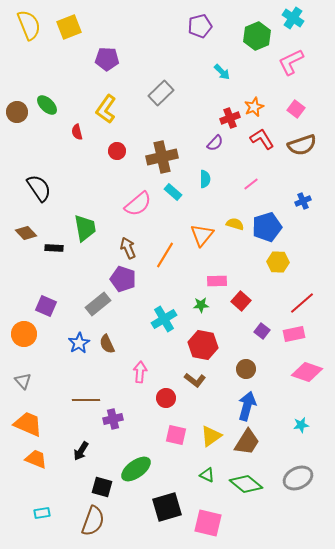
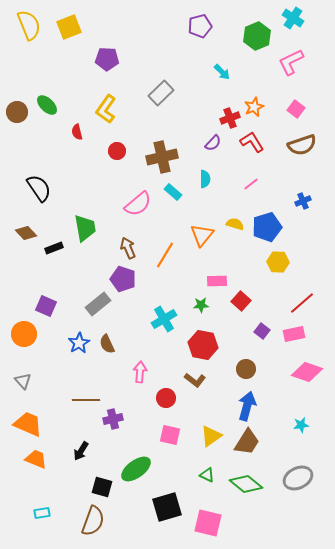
red L-shape at (262, 139): moved 10 px left, 3 px down
purple semicircle at (215, 143): moved 2 px left
black rectangle at (54, 248): rotated 24 degrees counterclockwise
pink square at (176, 435): moved 6 px left
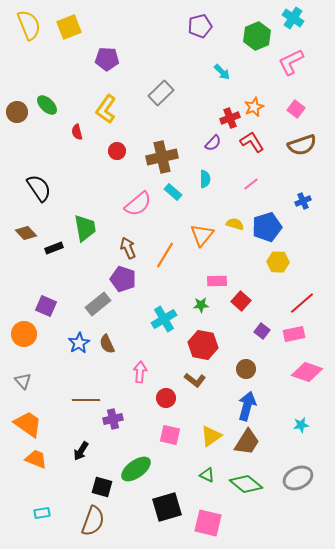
orange trapezoid at (28, 424): rotated 12 degrees clockwise
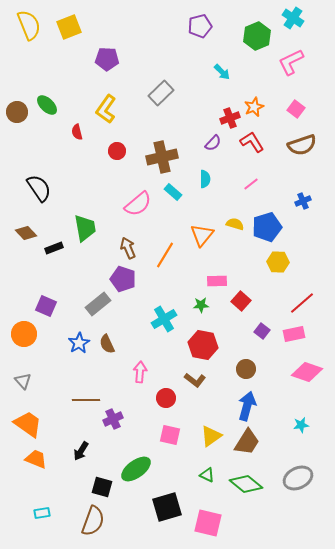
purple cross at (113, 419): rotated 12 degrees counterclockwise
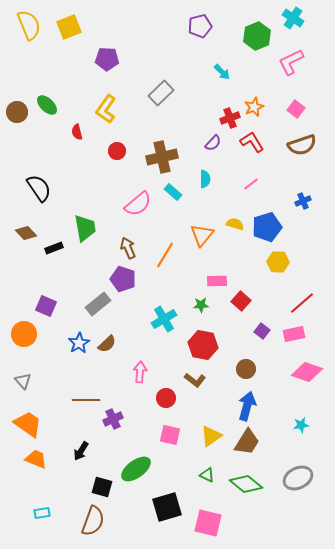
brown semicircle at (107, 344): rotated 108 degrees counterclockwise
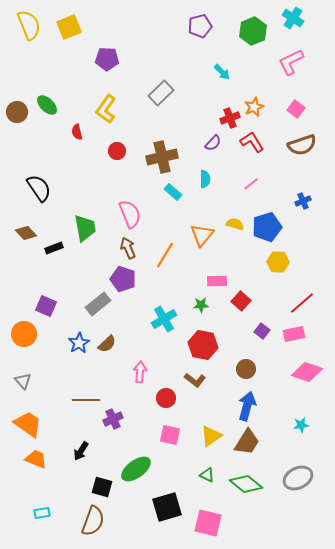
green hexagon at (257, 36): moved 4 px left, 5 px up
pink semicircle at (138, 204): moved 8 px left, 10 px down; rotated 72 degrees counterclockwise
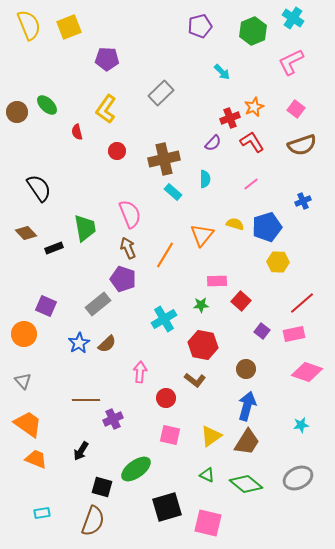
brown cross at (162, 157): moved 2 px right, 2 px down
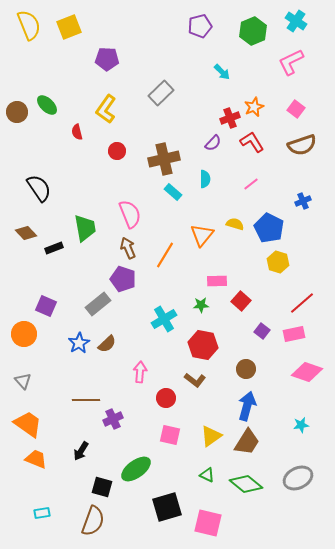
cyan cross at (293, 18): moved 3 px right, 3 px down
blue pentagon at (267, 227): moved 2 px right, 1 px down; rotated 28 degrees counterclockwise
yellow hexagon at (278, 262): rotated 15 degrees clockwise
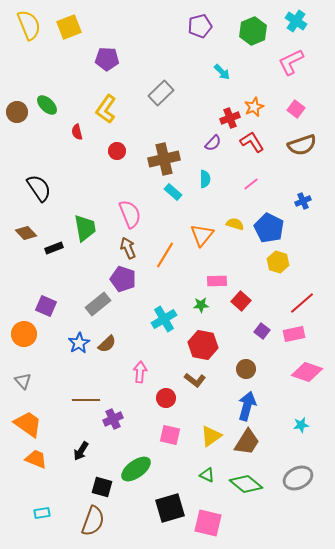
black square at (167, 507): moved 3 px right, 1 px down
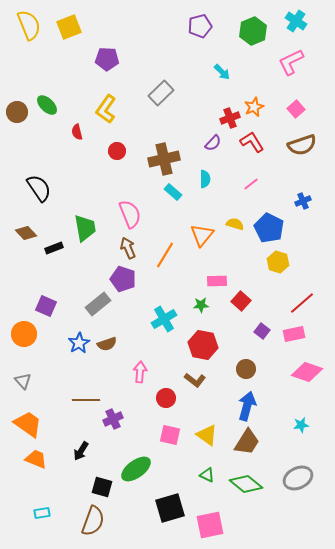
pink square at (296, 109): rotated 12 degrees clockwise
brown semicircle at (107, 344): rotated 24 degrees clockwise
yellow triangle at (211, 436): moved 4 px left, 1 px up; rotated 50 degrees counterclockwise
pink square at (208, 523): moved 2 px right, 2 px down; rotated 24 degrees counterclockwise
